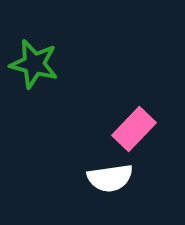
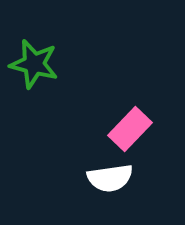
pink rectangle: moved 4 px left
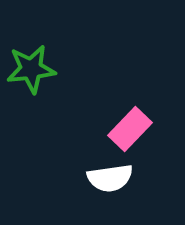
green star: moved 3 px left, 5 px down; rotated 21 degrees counterclockwise
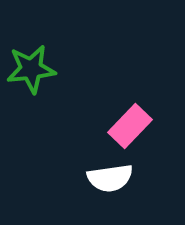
pink rectangle: moved 3 px up
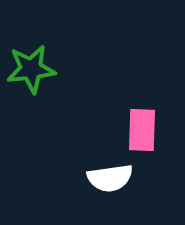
pink rectangle: moved 12 px right, 4 px down; rotated 42 degrees counterclockwise
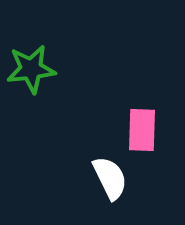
white semicircle: rotated 108 degrees counterclockwise
